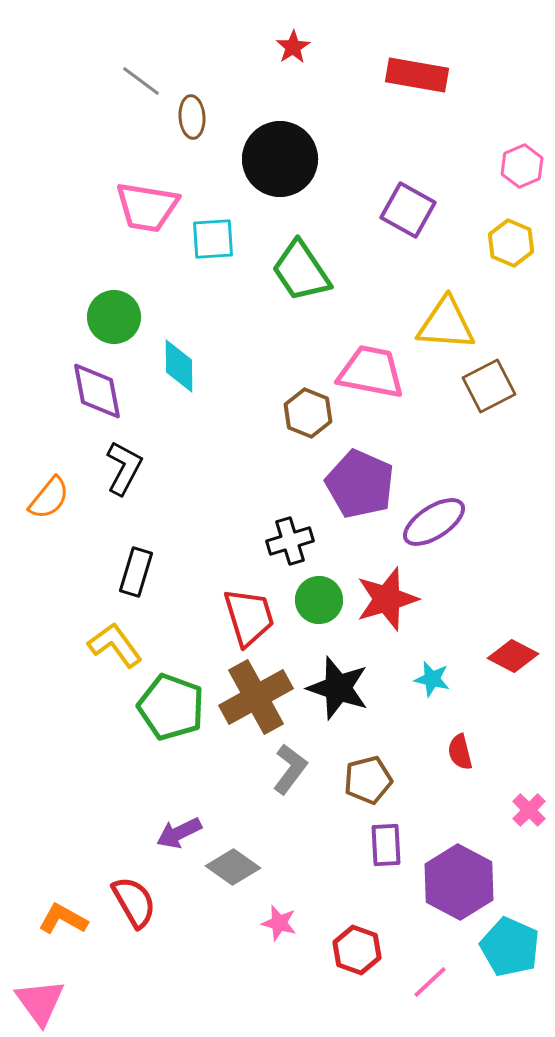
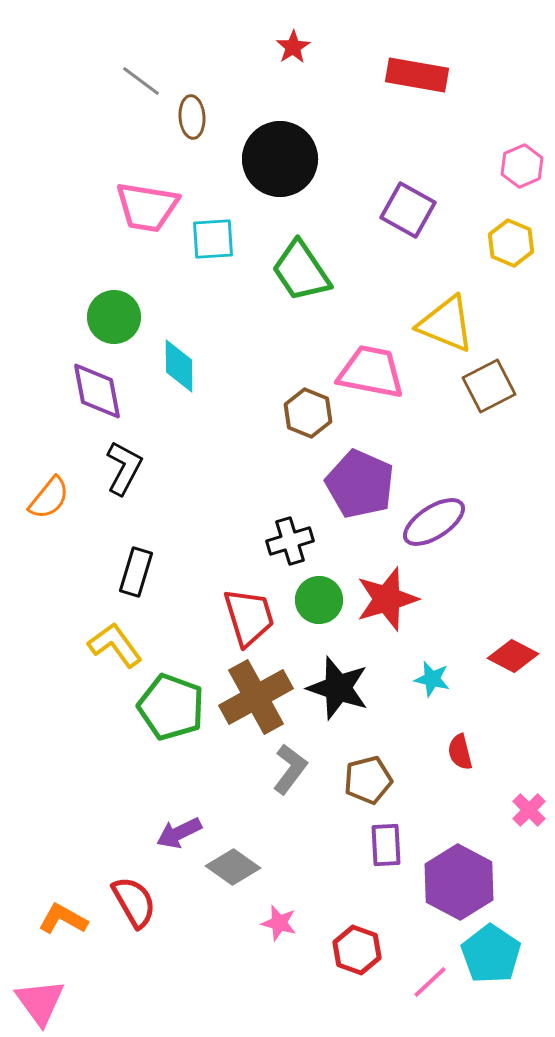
yellow triangle at (446, 324): rotated 18 degrees clockwise
cyan pentagon at (510, 947): moved 19 px left, 7 px down; rotated 10 degrees clockwise
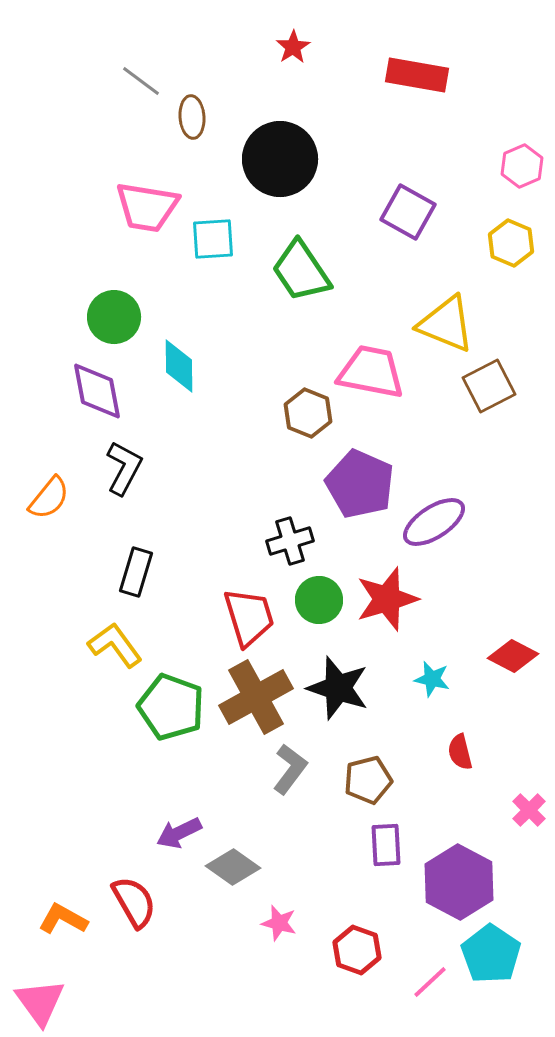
purple square at (408, 210): moved 2 px down
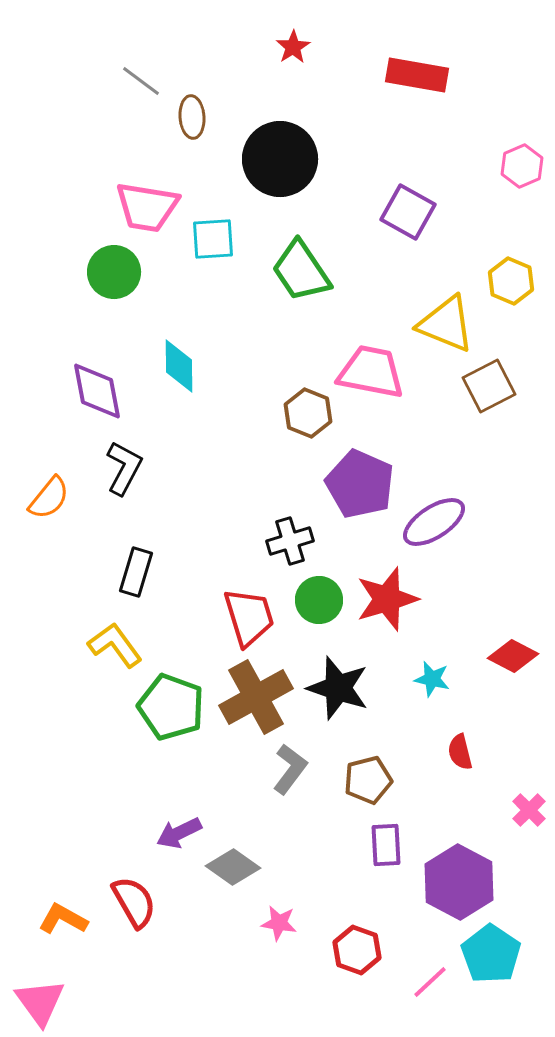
yellow hexagon at (511, 243): moved 38 px down
green circle at (114, 317): moved 45 px up
pink star at (279, 923): rotated 6 degrees counterclockwise
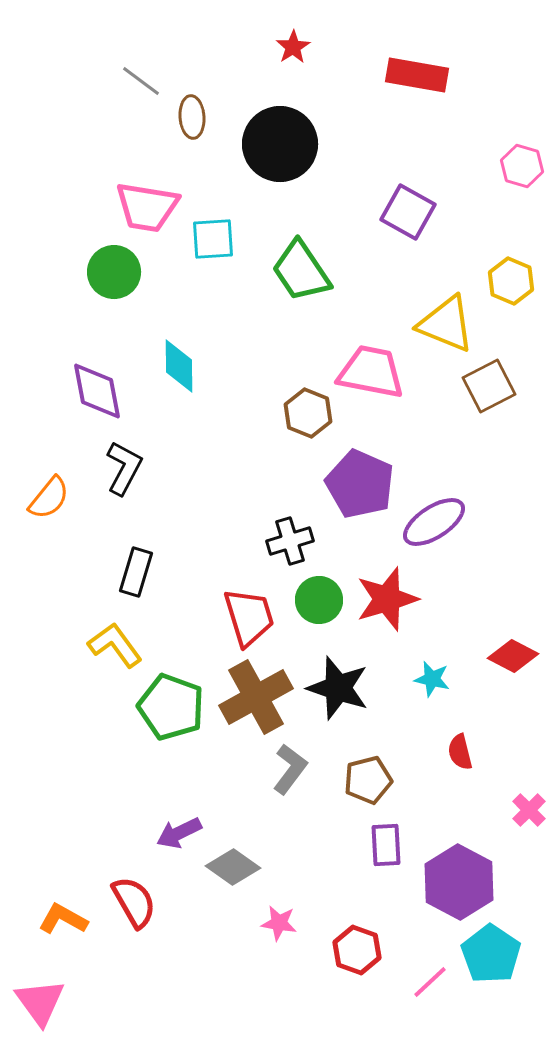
black circle at (280, 159): moved 15 px up
pink hexagon at (522, 166): rotated 21 degrees counterclockwise
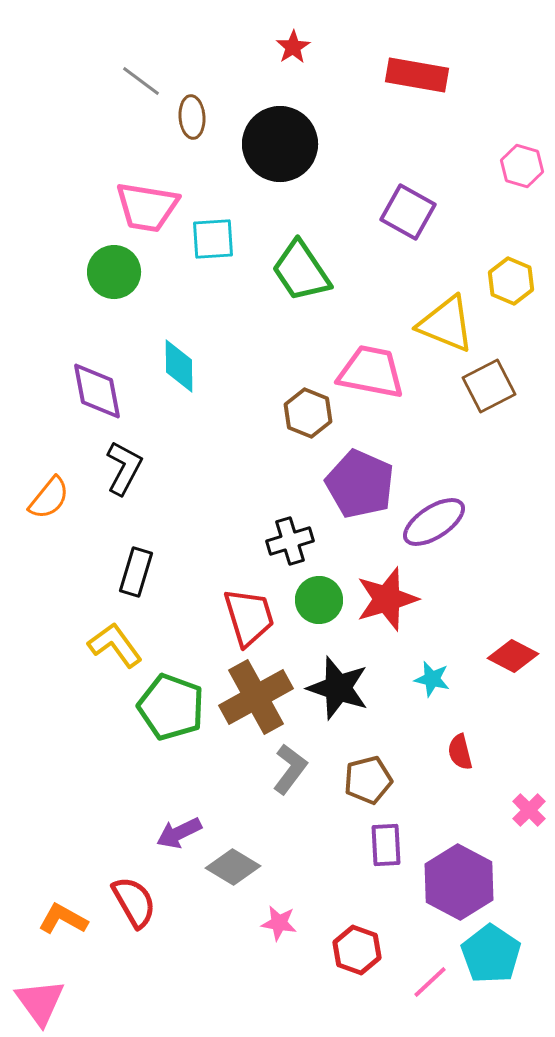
gray diamond at (233, 867): rotated 4 degrees counterclockwise
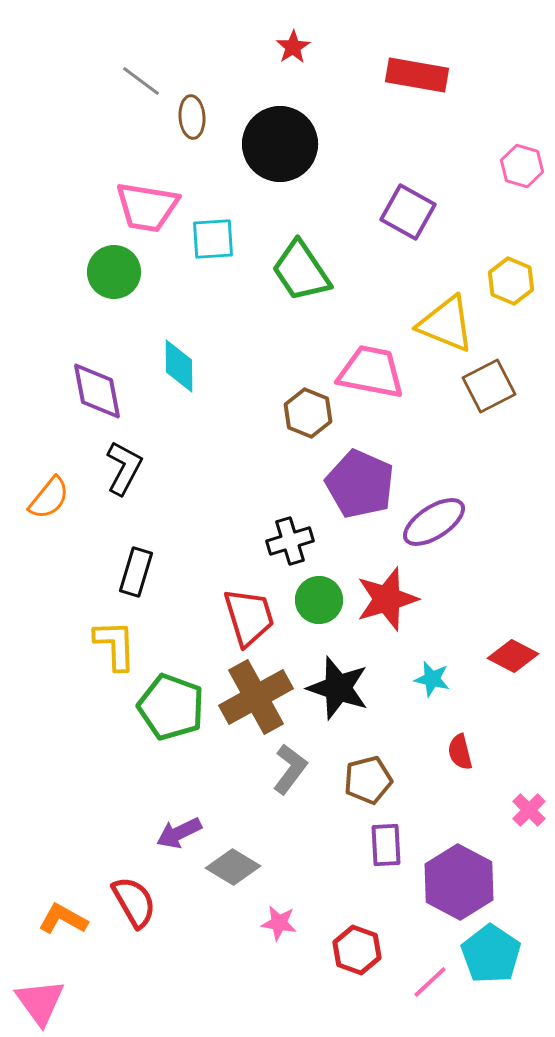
yellow L-shape at (115, 645): rotated 34 degrees clockwise
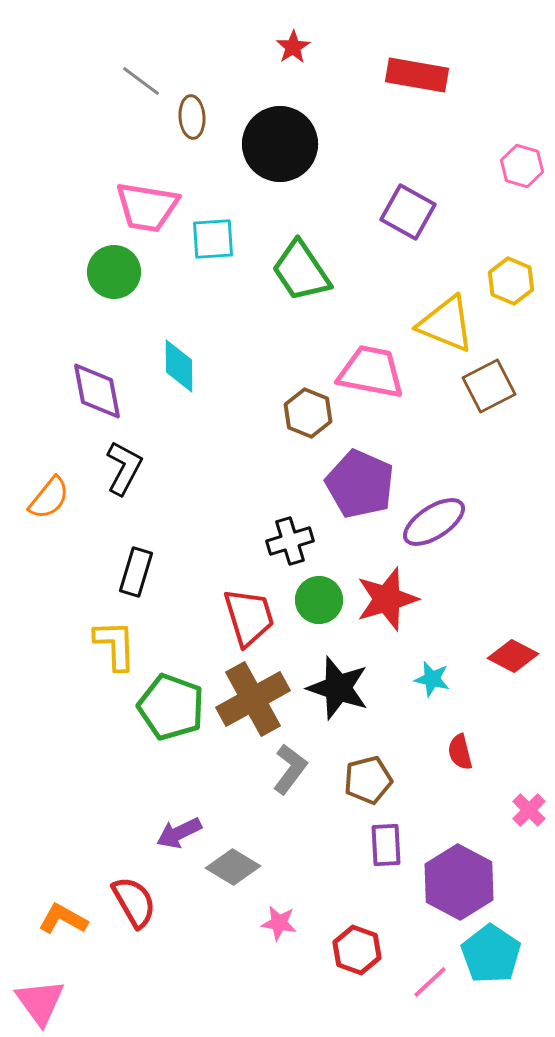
brown cross at (256, 697): moved 3 px left, 2 px down
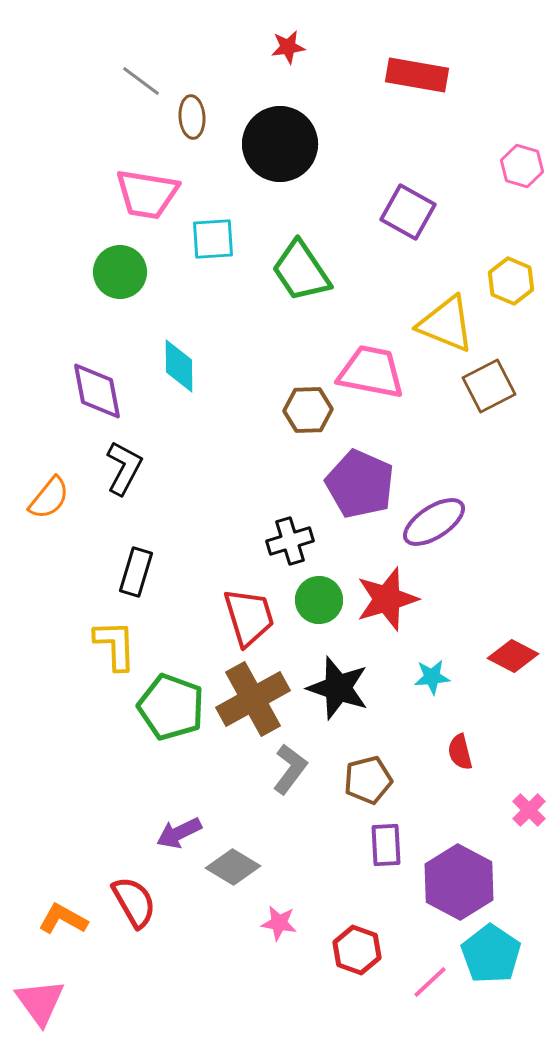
red star at (293, 47): moved 5 px left; rotated 24 degrees clockwise
pink trapezoid at (147, 207): moved 13 px up
green circle at (114, 272): moved 6 px right
brown hexagon at (308, 413): moved 3 px up; rotated 24 degrees counterclockwise
cyan star at (432, 679): moved 2 px up; rotated 18 degrees counterclockwise
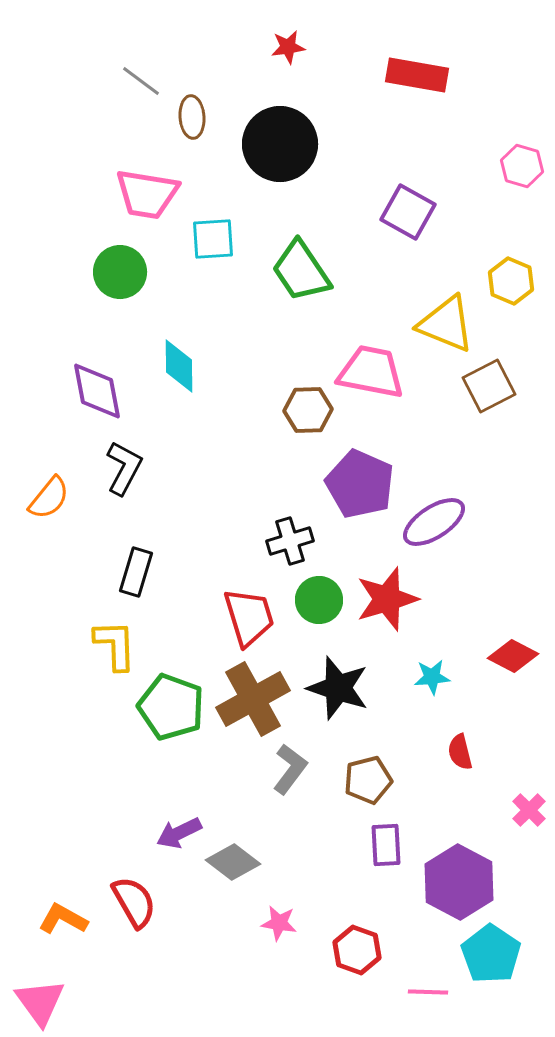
gray diamond at (233, 867): moved 5 px up; rotated 6 degrees clockwise
pink line at (430, 982): moved 2 px left, 10 px down; rotated 45 degrees clockwise
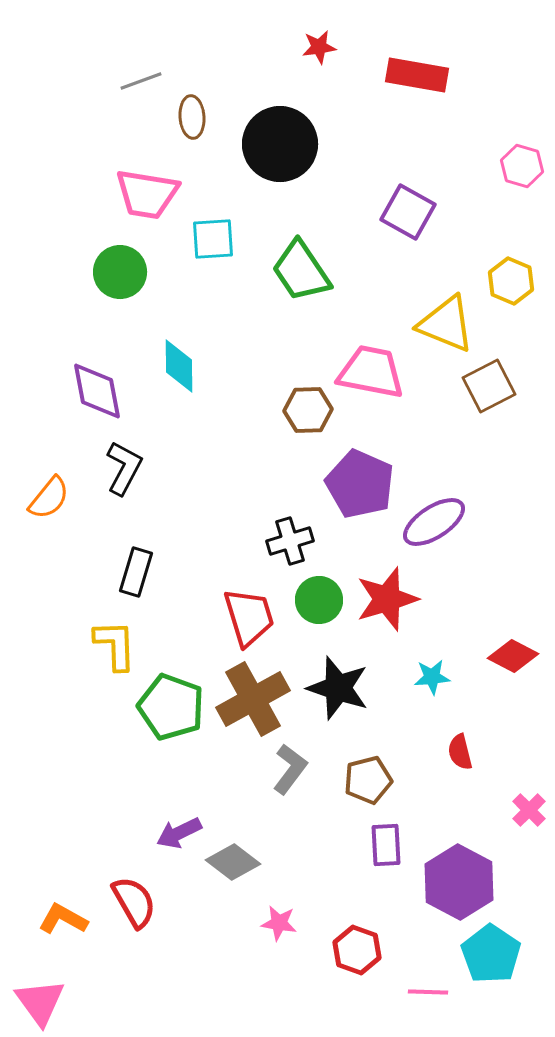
red star at (288, 47): moved 31 px right
gray line at (141, 81): rotated 57 degrees counterclockwise
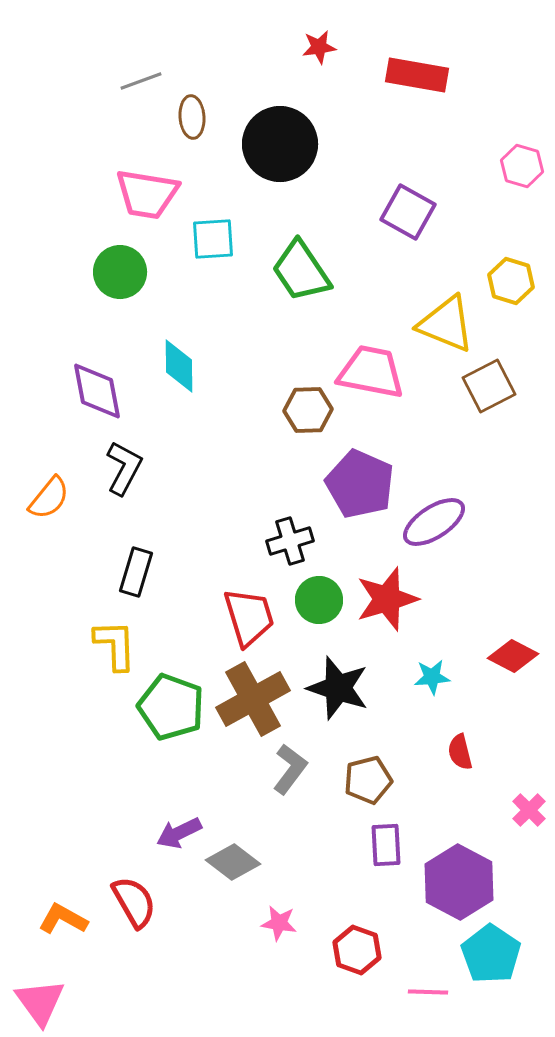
yellow hexagon at (511, 281): rotated 6 degrees counterclockwise
